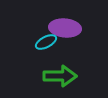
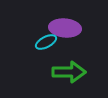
green arrow: moved 9 px right, 4 px up
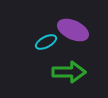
purple ellipse: moved 8 px right, 2 px down; rotated 20 degrees clockwise
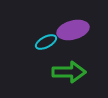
purple ellipse: rotated 40 degrees counterclockwise
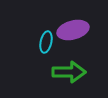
cyan ellipse: rotated 50 degrees counterclockwise
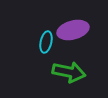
green arrow: rotated 12 degrees clockwise
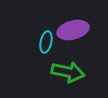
green arrow: moved 1 px left
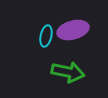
cyan ellipse: moved 6 px up
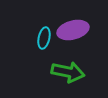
cyan ellipse: moved 2 px left, 2 px down
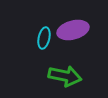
green arrow: moved 3 px left, 4 px down
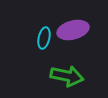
green arrow: moved 2 px right
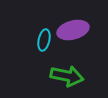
cyan ellipse: moved 2 px down
